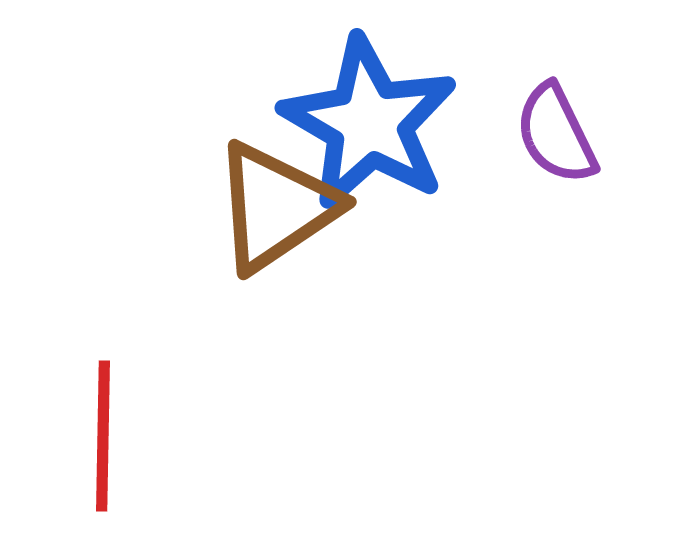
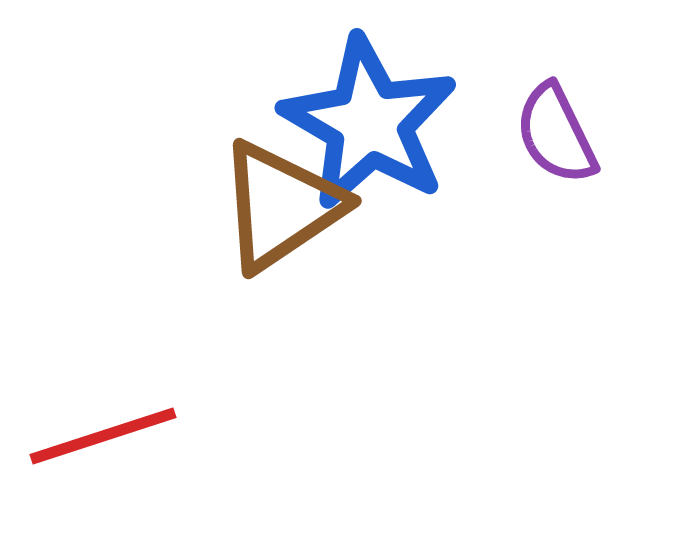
brown triangle: moved 5 px right, 1 px up
red line: rotated 71 degrees clockwise
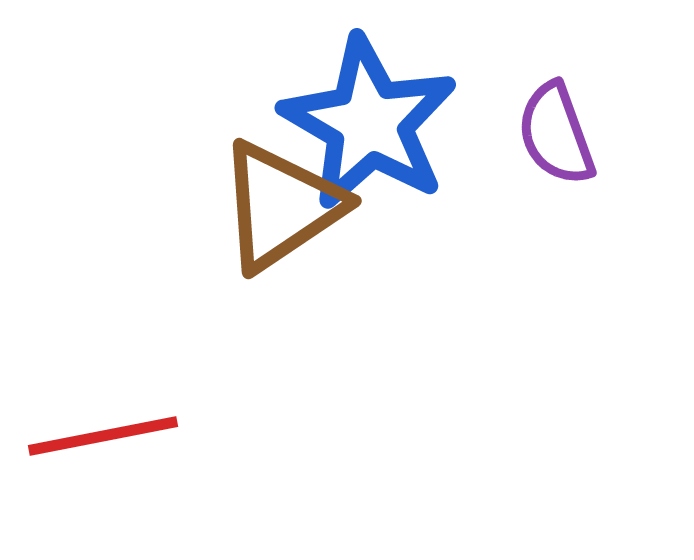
purple semicircle: rotated 6 degrees clockwise
red line: rotated 7 degrees clockwise
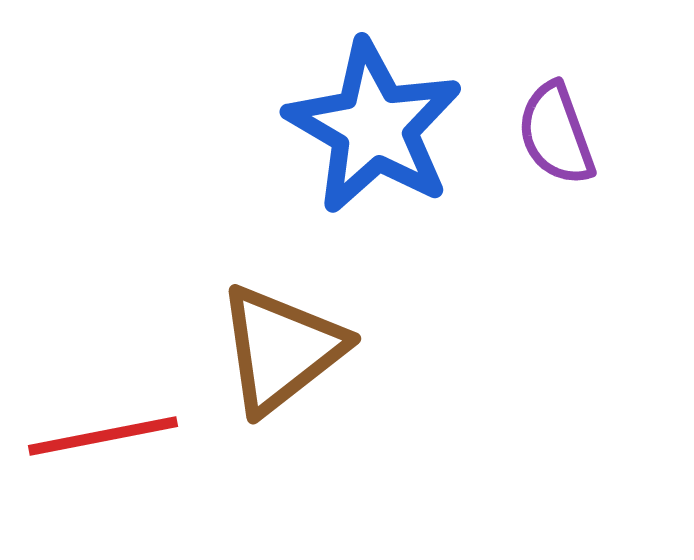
blue star: moved 5 px right, 4 px down
brown triangle: moved 143 px down; rotated 4 degrees counterclockwise
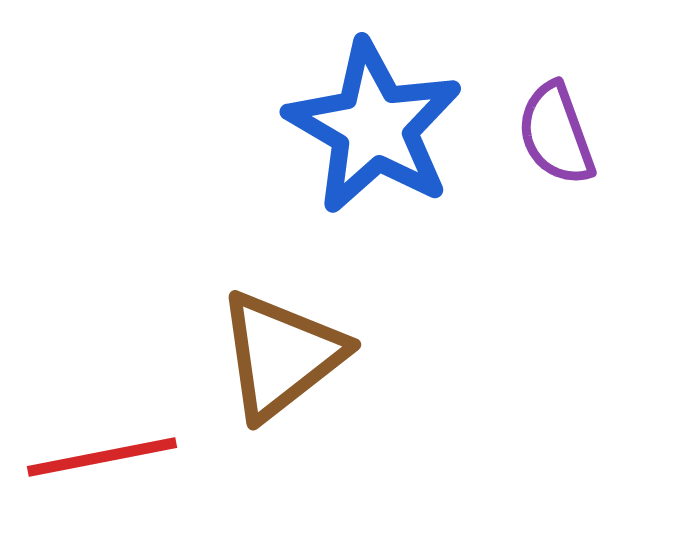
brown triangle: moved 6 px down
red line: moved 1 px left, 21 px down
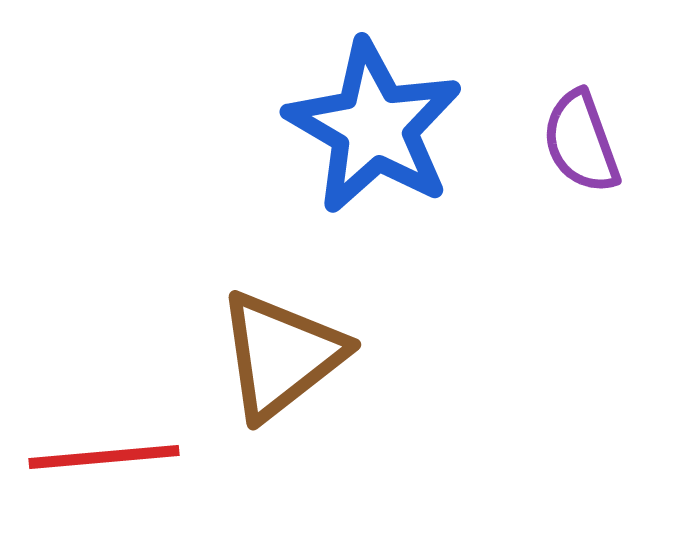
purple semicircle: moved 25 px right, 8 px down
red line: moved 2 px right; rotated 6 degrees clockwise
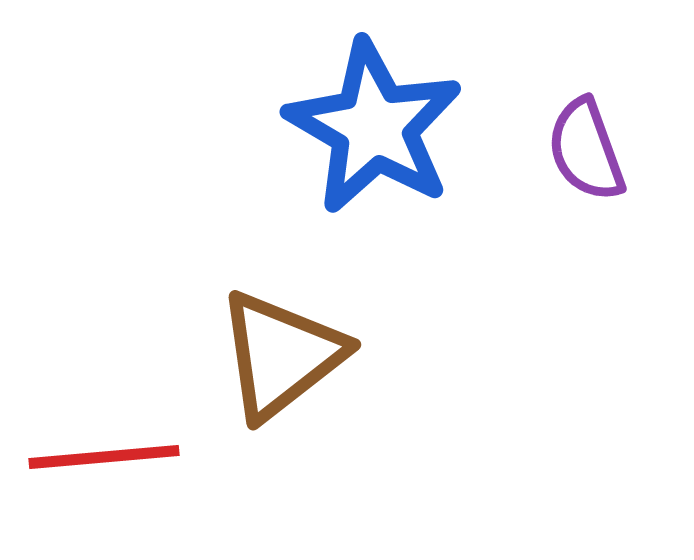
purple semicircle: moved 5 px right, 8 px down
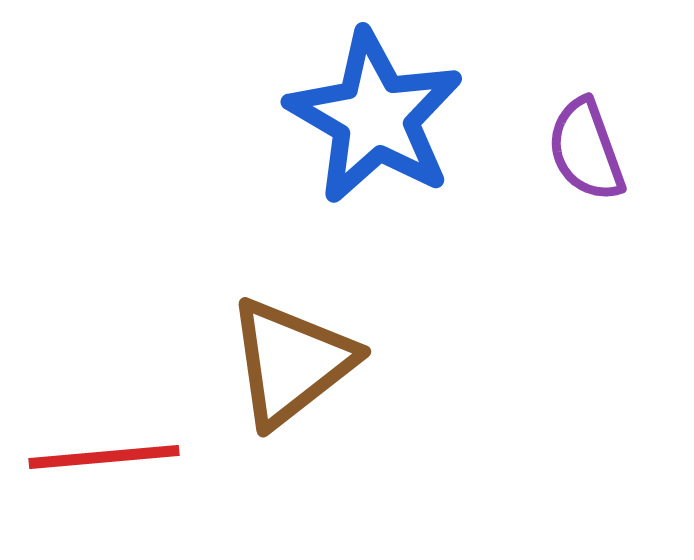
blue star: moved 1 px right, 10 px up
brown triangle: moved 10 px right, 7 px down
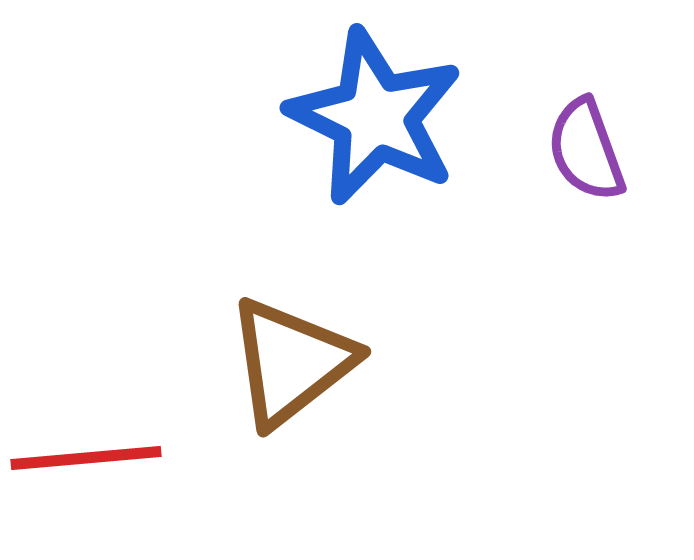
blue star: rotated 4 degrees counterclockwise
red line: moved 18 px left, 1 px down
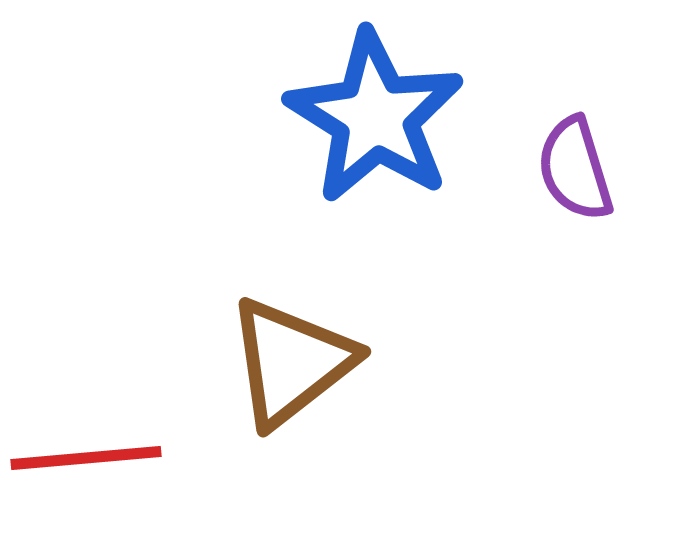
blue star: rotated 6 degrees clockwise
purple semicircle: moved 11 px left, 19 px down; rotated 3 degrees clockwise
